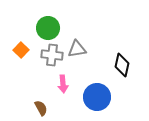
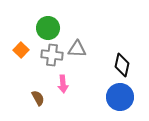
gray triangle: rotated 12 degrees clockwise
blue circle: moved 23 px right
brown semicircle: moved 3 px left, 10 px up
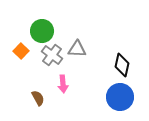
green circle: moved 6 px left, 3 px down
orange square: moved 1 px down
gray cross: rotated 30 degrees clockwise
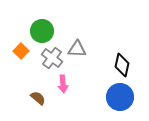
gray cross: moved 3 px down
brown semicircle: rotated 21 degrees counterclockwise
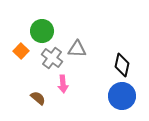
blue circle: moved 2 px right, 1 px up
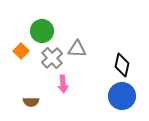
gray cross: rotated 10 degrees clockwise
brown semicircle: moved 7 px left, 4 px down; rotated 140 degrees clockwise
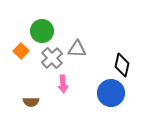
blue circle: moved 11 px left, 3 px up
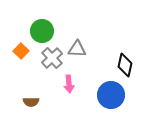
black diamond: moved 3 px right
pink arrow: moved 6 px right
blue circle: moved 2 px down
